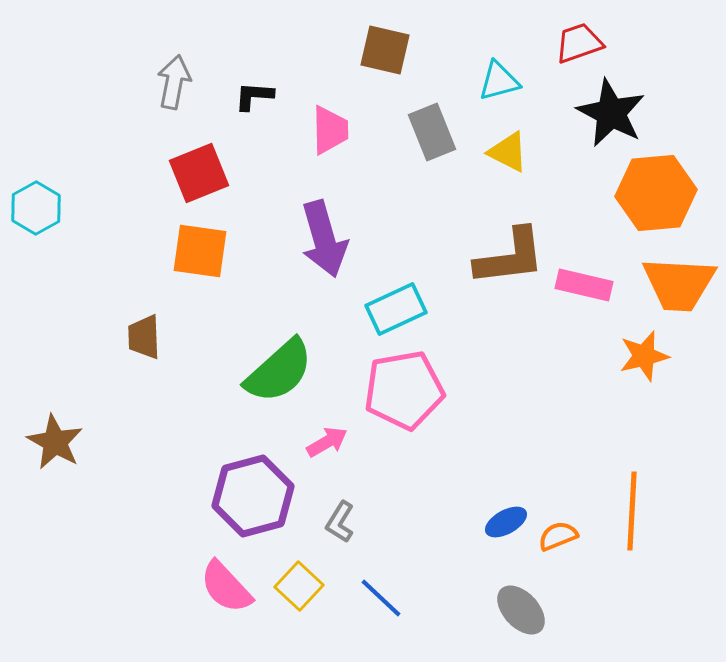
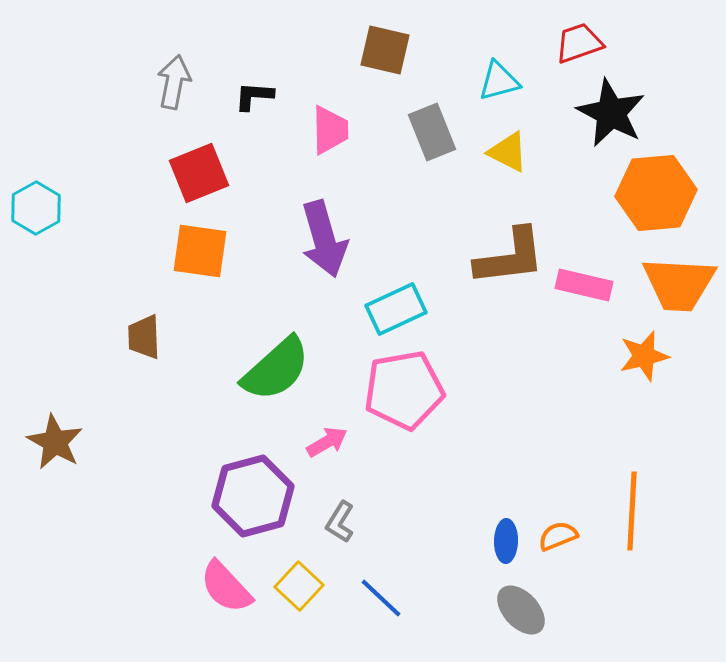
green semicircle: moved 3 px left, 2 px up
blue ellipse: moved 19 px down; rotated 60 degrees counterclockwise
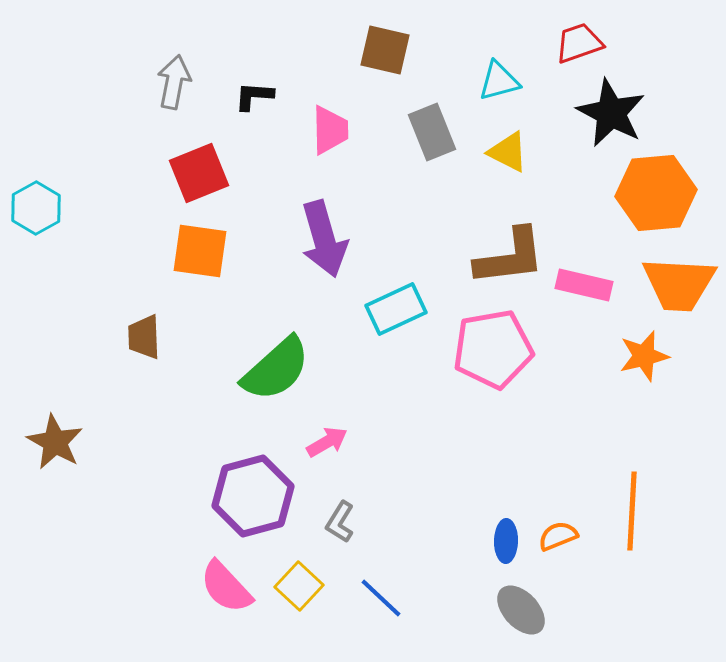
pink pentagon: moved 89 px right, 41 px up
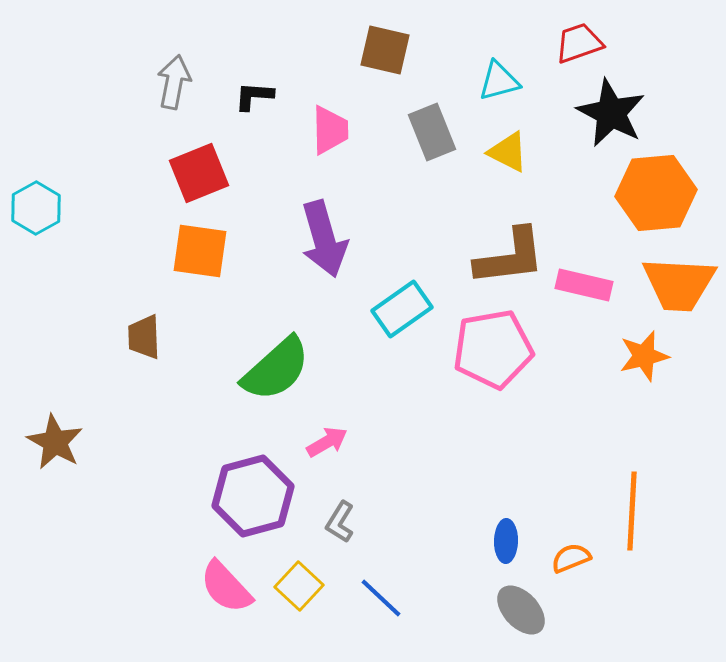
cyan rectangle: moved 6 px right; rotated 10 degrees counterclockwise
orange semicircle: moved 13 px right, 22 px down
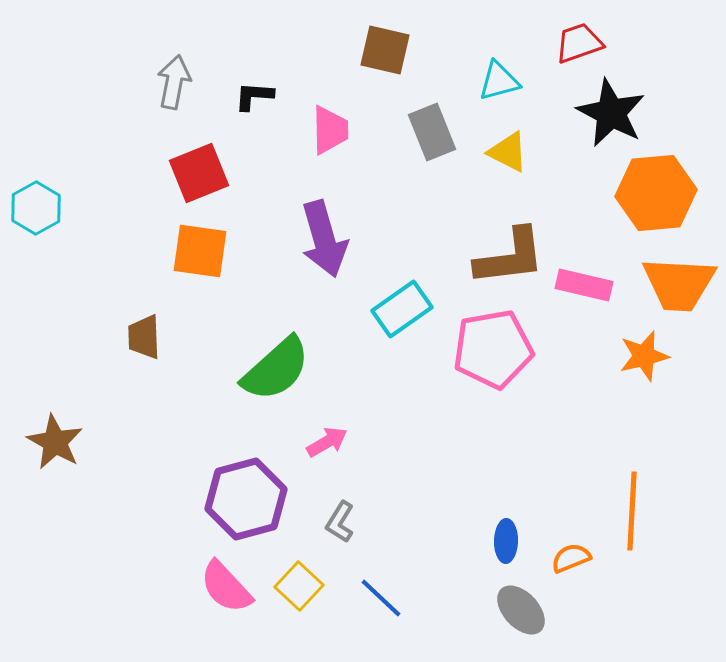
purple hexagon: moved 7 px left, 3 px down
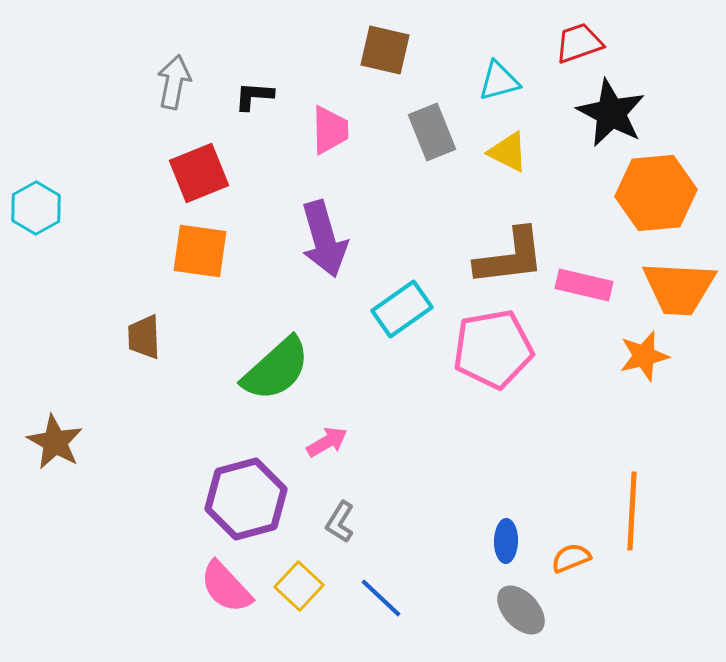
orange trapezoid: moved 4 px down
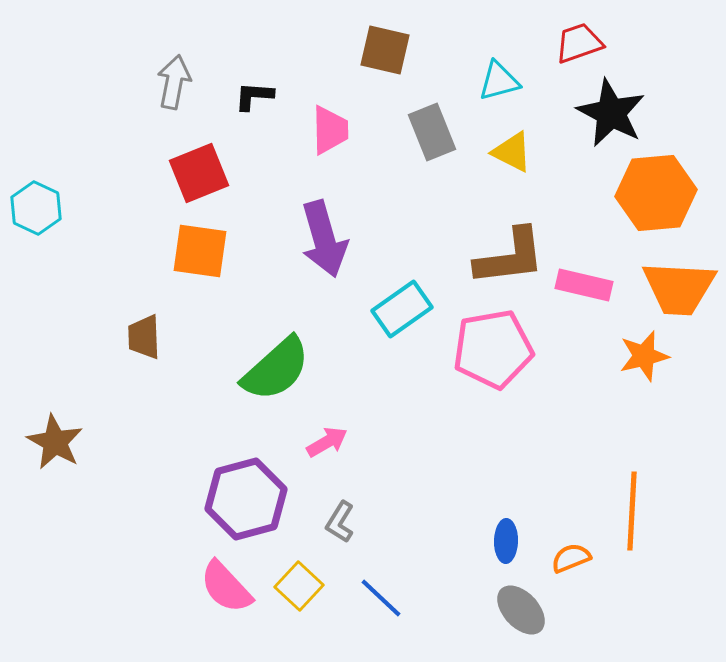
yellow triangle: moved 4 px right
cyan hexagon: rotated 6 degrees counterclockwise
